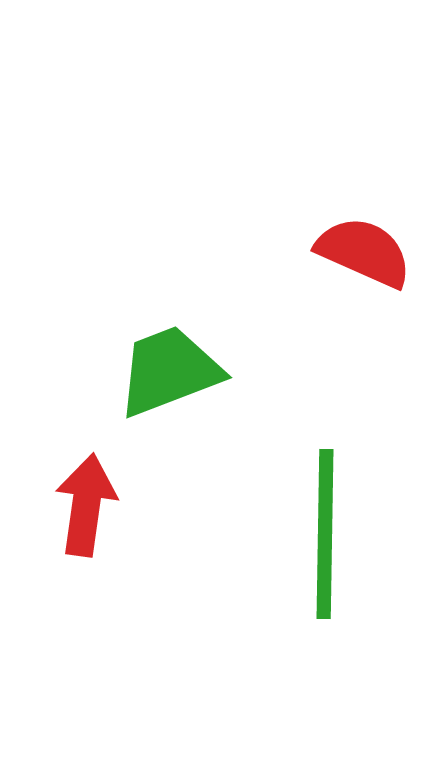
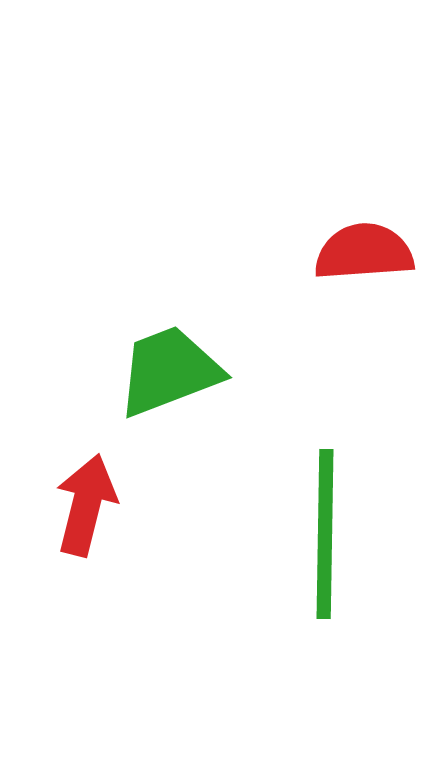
red semicircle: rotated 28 degrees counterclockwise
red arrow: rotated 6 degrees clockwise
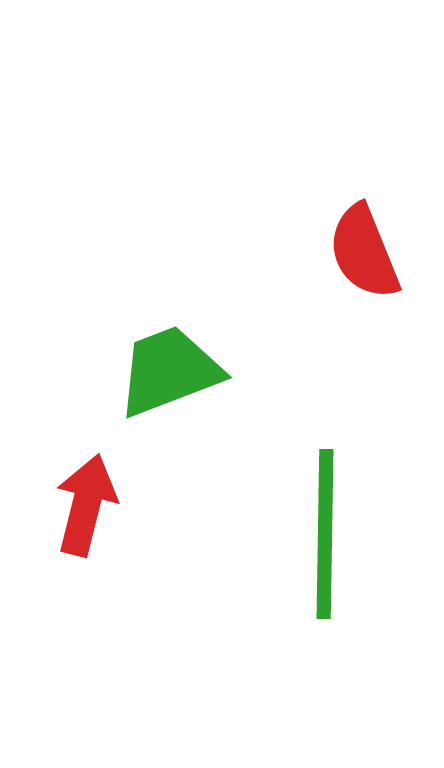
red semicircle: rotated 108 degrees counterclockwise
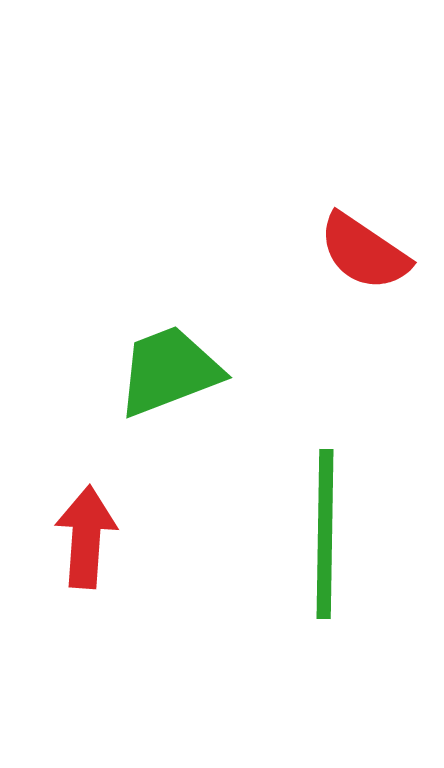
red semicircle: rotated 34 degrees counterclockwise
red arrow: moved 32 px down; rotated 10 degrees counterclockwise
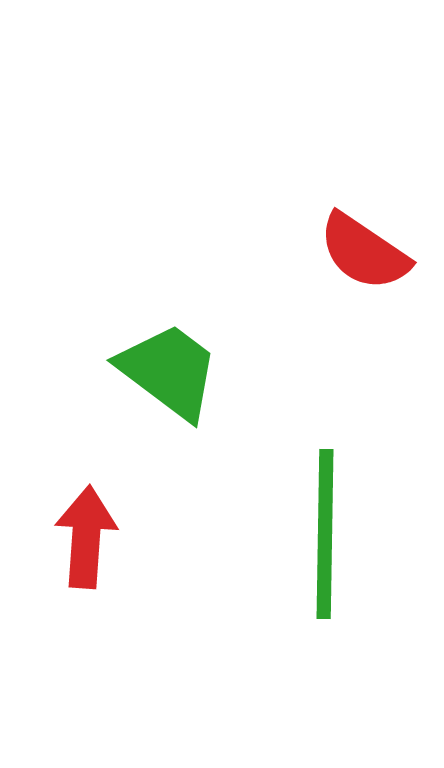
green trapezoid: rotated 58 degrees clockwise
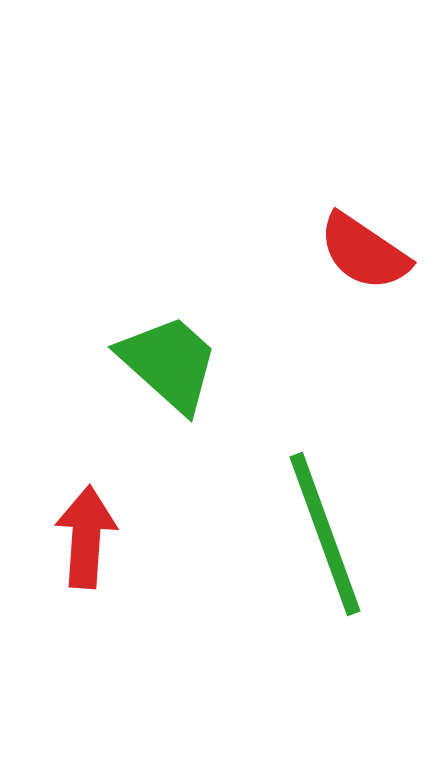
green trapezoid: moved 8 px up; rotated 5 degrees clockwise
green line: rotated 21 degrees counterclockwise
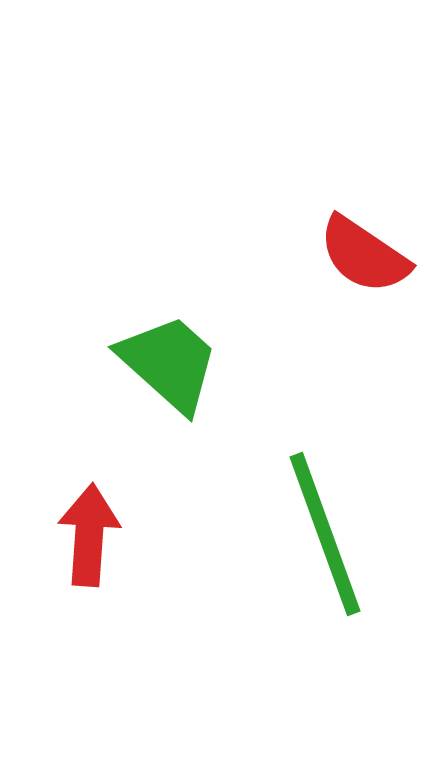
red semicircle: moved 3 px down
red arrow: moved 3 px right, 2 px up
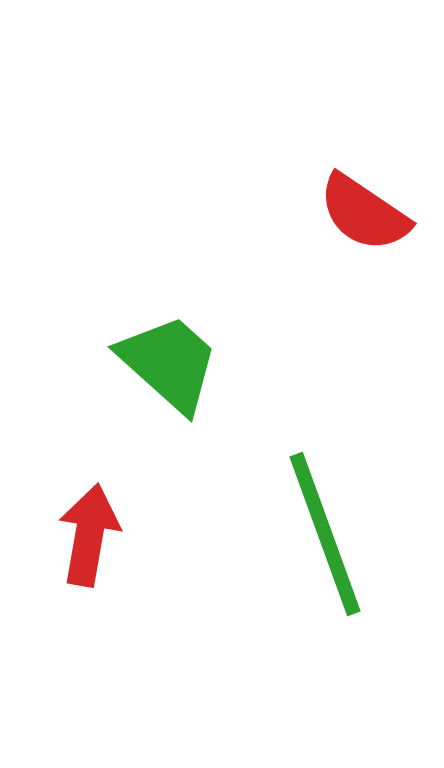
red semicircle: moved 42 px up
red arrow: rotated 6 degrees clockwise
